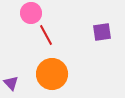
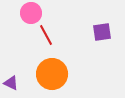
purple triangle: rotated 21 degrees counterclockwise
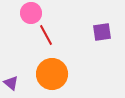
purple triangle: rotated 14 degrees clockwise
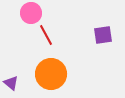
purple square: moved 1 px right, 3 px down
orange circle: moved 1 px left
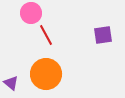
orange circle: moved 5 px left
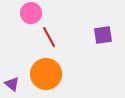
red line: moved 3 px right, 2 px down
purple triangle: moved 1 px right, 1 px down
